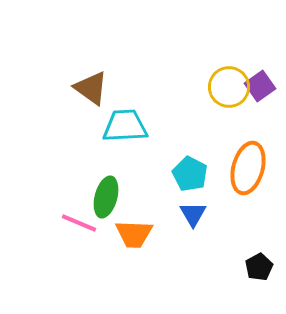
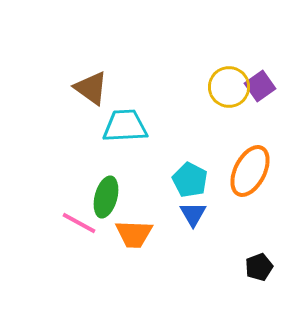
orange ellipse: moved 2 px right, 3 px down; rotated 12 degrees clockwise
cyan pentagon: moved 6 px down
pink line: rotated 6 degrees clockwise
black pentagon: rotated 8 degrees clockwise
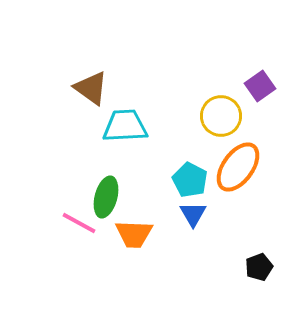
yellow circle: moved 8 px left, 29 px down
orange ellipse: moved 12 px left, 4 px up; rotated 9 degrees clockwise
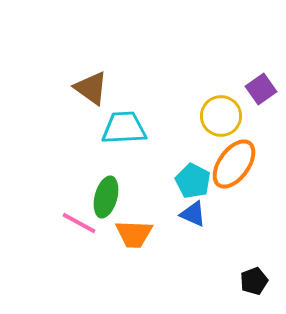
purple square: moved 1 px right, 3 px down
cyan trapezoid: moved 1 px left, 2 px down
orange ellipse: moved 4 px left, 3 px up
cyan pentagon: moved 3 px right, 1 px down
blue triangle: rotated 36 degrees counterclockwise
black pentagon: moved 5 px left, 14 px down
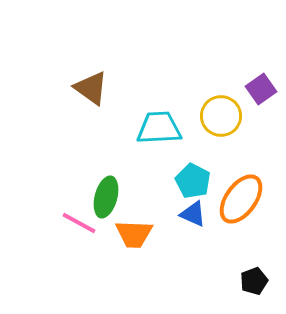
cyan trapezoid: moved 35 px right
orange ellipse: moved 7 px right, 35 px down
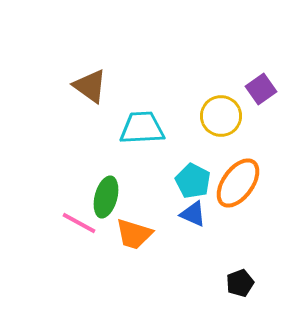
brown triangle: moved 1 px left, 2 px up
cyan trapezoid: moved 17 px left
orange ellipse: moved 3 px left, 16 px up
orange trapezoid: rotated 15 degrees clockwise
black pentagon: moved 14 px left, 2 px down
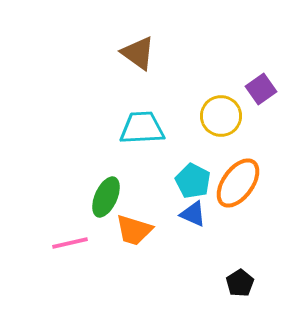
brown triangle: moved 48 px right, 33 px up
green ellipse: rotated 9 degrees clockwise
pink line: moved 9 px left, 20 px down; rotated 42 degrees counterclockwise
orange trapezoid: moved 4 px up
black pentagon: rotated 12 degrees counterclockwise
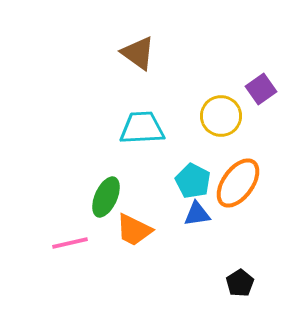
blue triangle: moved 4 px right; rotated 32 degrees counterclockwise
orange trapezoid: rotated 9 degrees clockwise
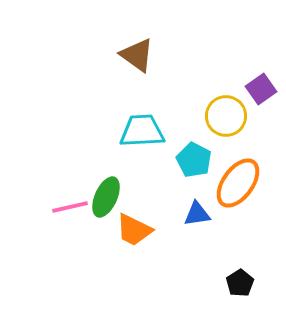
brown triangle: moved 1 px left, 2 px down
yellow circle: moved 5 px right
cyan trapezoid: moved 3 px down
cyan pentagon: moved 1 px right, 21 px up
pink line: moved 36 px up
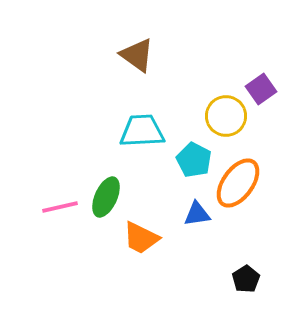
pink line: moved 10 px left
orange trapezoid: moved 7 px right, 8 px down
black pentagon: moved 6 px right, 4 px up
